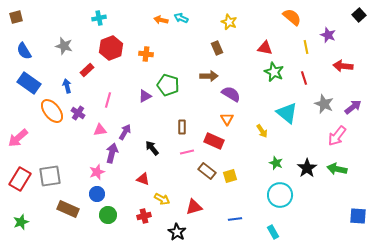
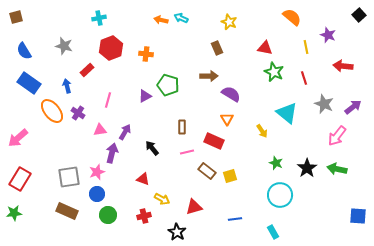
gray square at (50, 176): moved 19 px right, 1 px down
brown rectangle at (68, 209): moved 1 px left, 2 px down
green star at (21, 222): moved 7 px left, 9 px up; rotated 14 degrees clockwise
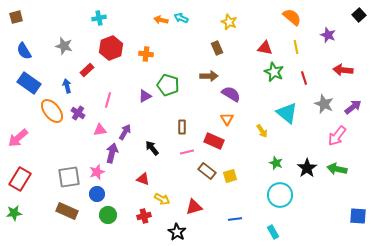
yellow line at (306, 47): moved 10 px left
red arrow at (343, 66): moved 4 px down
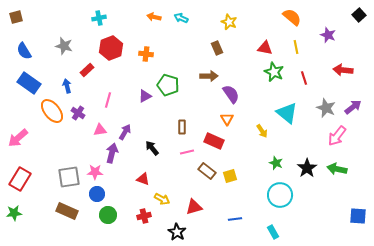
orange arrow at (161, 20): moved 7 px left, 3 px up
purple semicircle at (231, 94): rotated 24 degrees clockwise
gray star at (324, 104): moved 2 px right, 4 px down
pink star at (97, 172): moved 2 px left; rotated 21 degrees clockwise
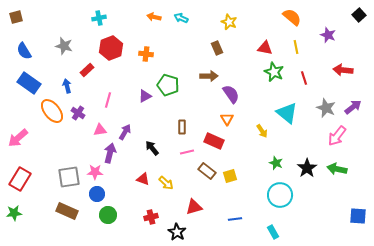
purple arrow at (112, 153): moved 2 px left
yellow arrow at (162, 199): moved 4 px right, 16 px up; rotated 14 degrees clockwise
red cross at (144, 216): moved 7 px right, 1 px down
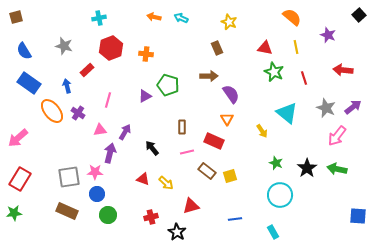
red triangle at (194, 207): moved 3 px left, 1 px up
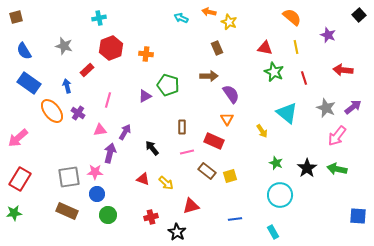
orange arrow at (154, 17): moved 55 px right, 5 px up
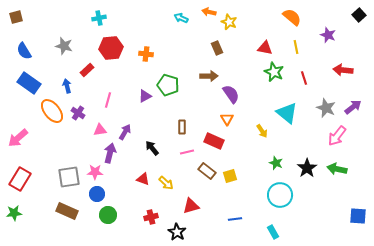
red hexagon at (111, 48): rotated 15 degrees clockwise
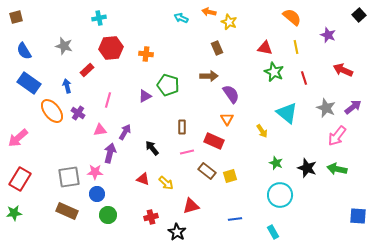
red arrow at (343, 70): rotated 18 degrees clockwise
black star at (307, 168): rotated 18 degrees counterclockwise
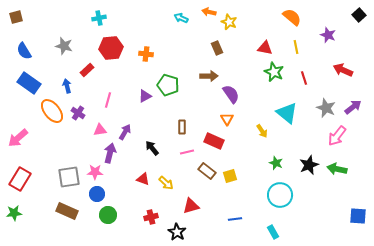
black star at (307, 168): moved 2 px right, 3 px up; rotated 30 degrees clockwise
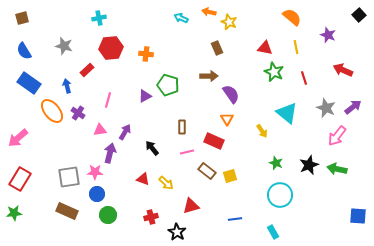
brown square at (16, 17): moved 6 px right, 1 px down
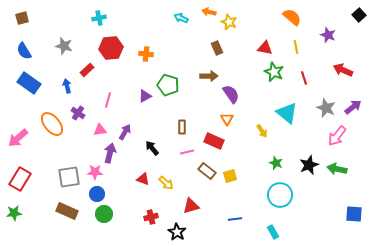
orange ellipse at (52, 111): moved 13 px down
green circle at (108, 215): moved 4 px left, 1 px up
blue square at (358, 216): moved 4 px left, 2 px up
